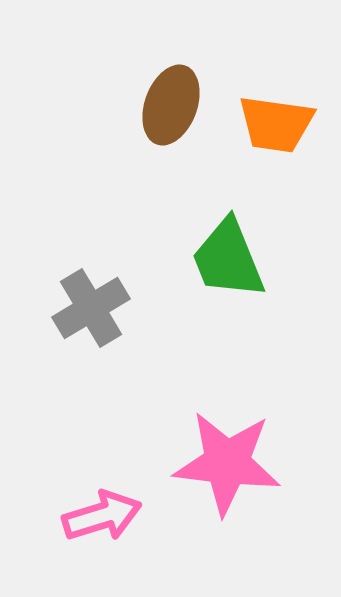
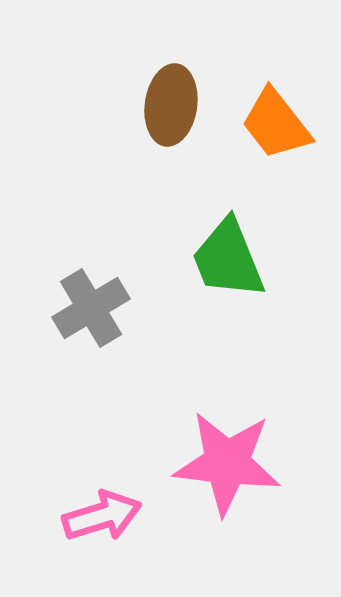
brown ellipse: rotated 12 degrees counterclockwise
orange trapezoid: rotated 44 degrees clockwise
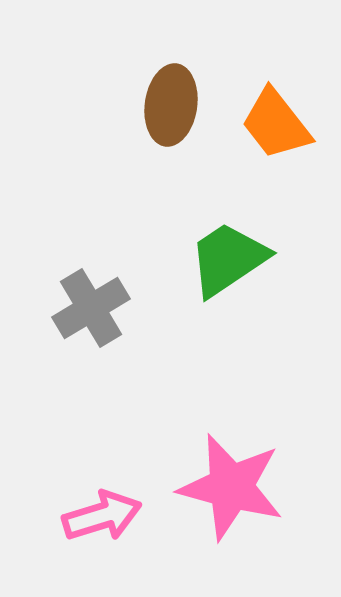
green trapezoid: rotated 78 degrees clockwise
pink star: moved 4 px right, 24 px down; rotated 8 degrees clockwise
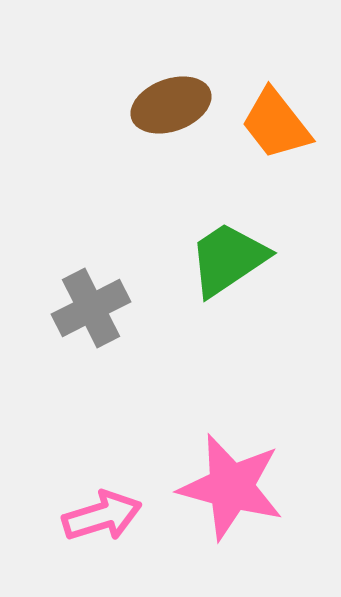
brown ellipse: rotated 62 degrees clockwise
gray cross: rotated 4 degrees clockwise
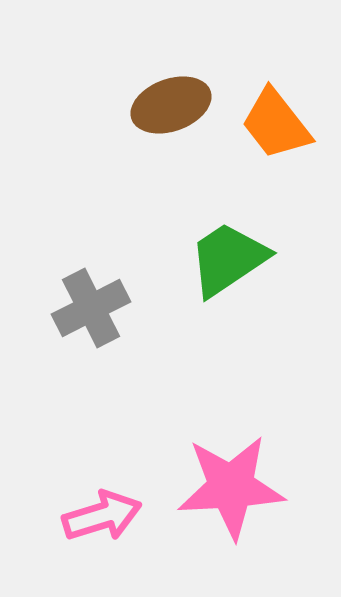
pink star: rotated 18 degrees counterclockwise
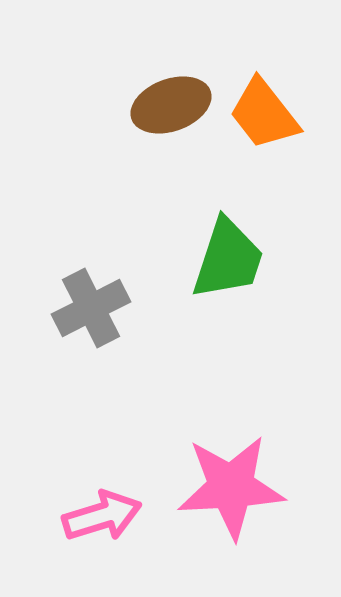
orange trapezoid: moved 12 px left, 10 px up
green trapezoid: rotated 142 degrees clockwise
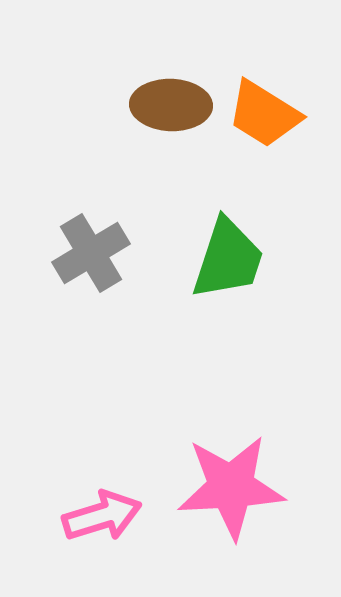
brown ellipse: rotated 22 degrees clockwise
orange trapezoid: rotated 20 degrees counterclockwise
gray cross: moved 55 px up; rotated 4 degrees counterclockwise
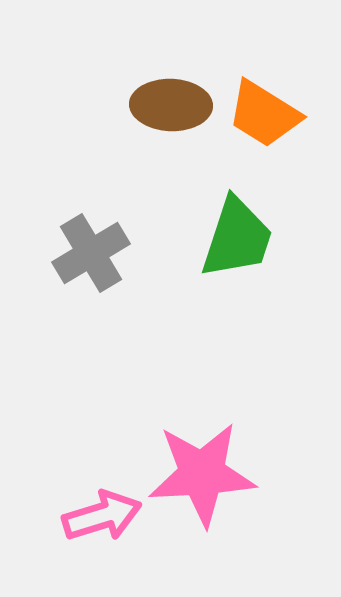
green trapezoid: moved 9 px right, 21 px up
pink star: moved 29 px left, 13 px up
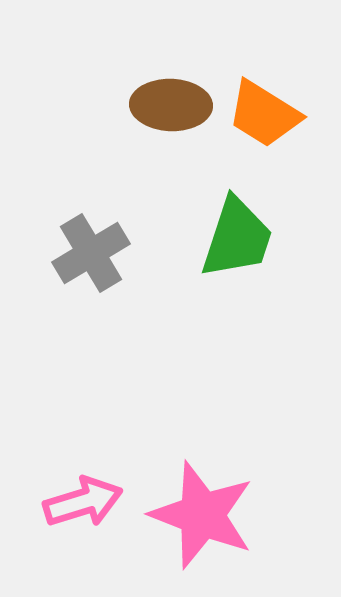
pink star: moved 41 px down; rotated 24 degrees clockwise
pink arrow: moved 19 px left, 14 px up
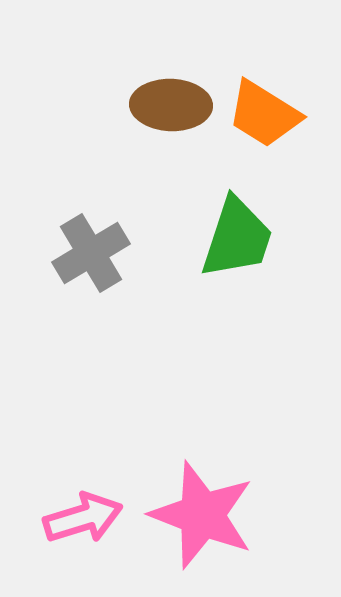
pink arrow: moved 16 px down
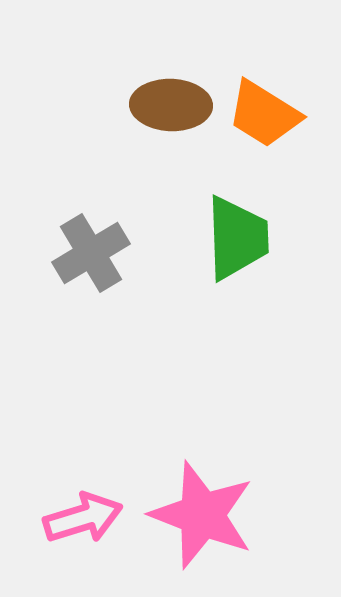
green trapezoid: rotated 20 degrees counterclockwise
